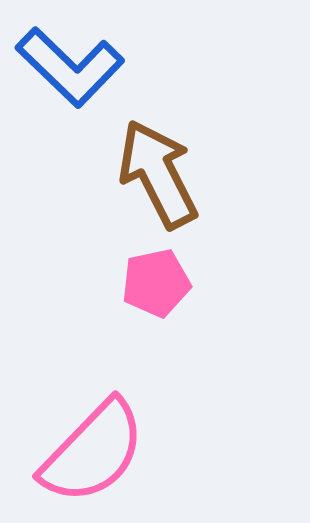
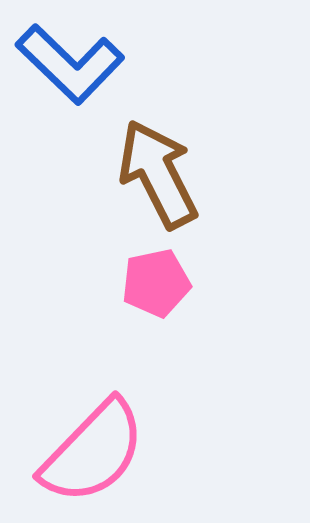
blue L-shape: moved 3 px up
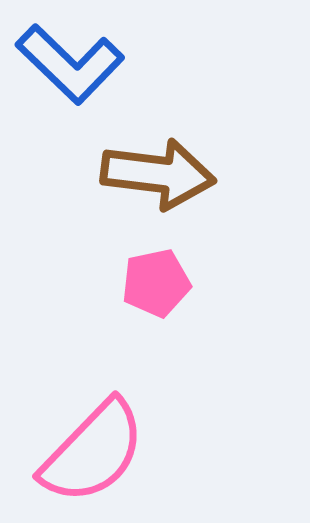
brown arrow: rotated 124 degrees clockwise
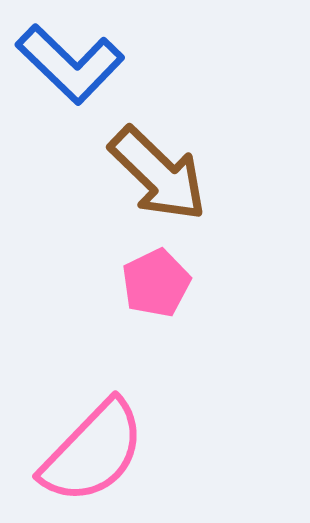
brown arrow: rotated 37 degrees clockwise
pink pentagon: rotated 14 degrees counterclockwise
